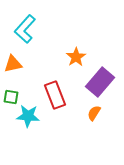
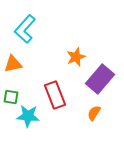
orange star: rotated 12 degrees clockwise
purple rectangle: moved 3 px up
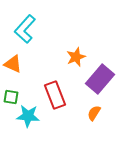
orange triangle: rotated 36 degrees clockwise
